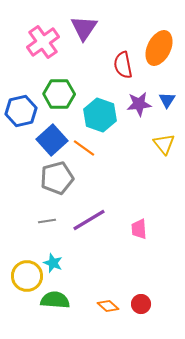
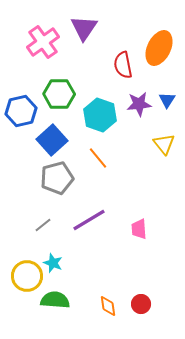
orange line: moved 14 px right, 10 px down; rotated 15 degrees clockwise
gray line: moved 4 px left, 4 px down; rotated 30 degrees counterclockwise
orange diamond: rotated 40 degrees clockwise
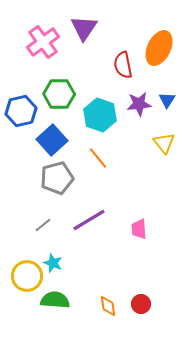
yellow triangle: moved 1 px up
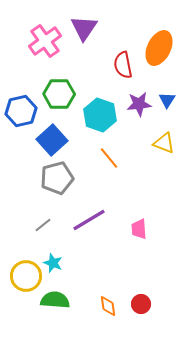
pink cross: moved 2 px right, 1 px up
yellow triangle: rotated 30 degrees counterclockwise
orange line: moved 11 px right
yellow circle: moved 1 px left
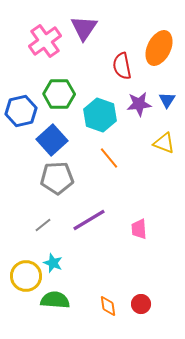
red semicircle: moved 1 px left, 1 px down
gray pentagon: rotated 12 degrees clockwise
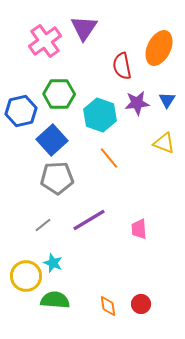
purple star: moved 2 px left, 1 px up
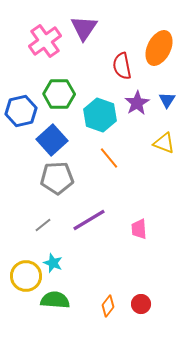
purple star: rotated 25 degrees counterclockwise
orange diamond: rotated 45 degrees clockwise
